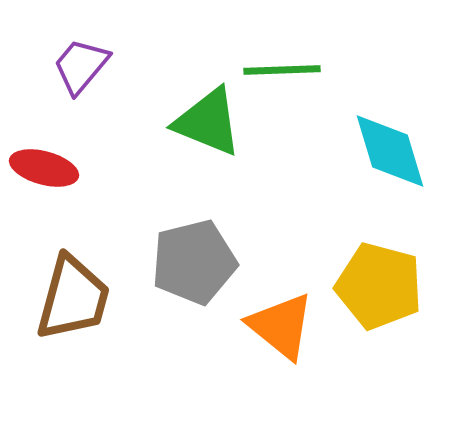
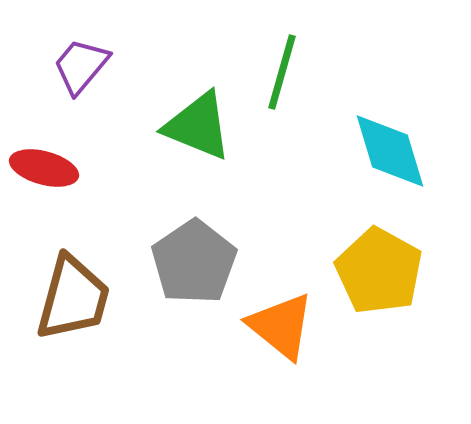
green line: moved 2 px down; rotated 72 degrees counterclockwise
green triangle: moved 10 px left, 4 px down
gray pentagon: rotated 20 degrees counterclockwise
yellow pentagon: moved 15 px up; rotated 14 degrees clockwise
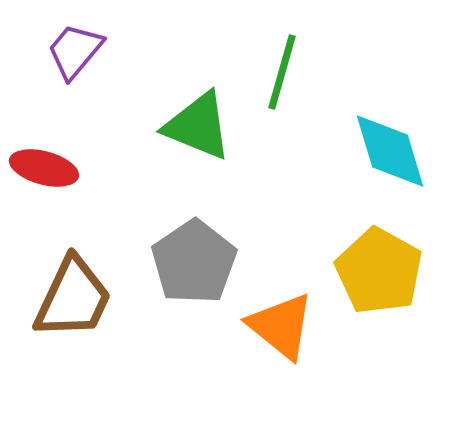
purple trapezoid: moved 6 px left, 15 px up
brown trapezoid: rotated 10 degrees clockwise
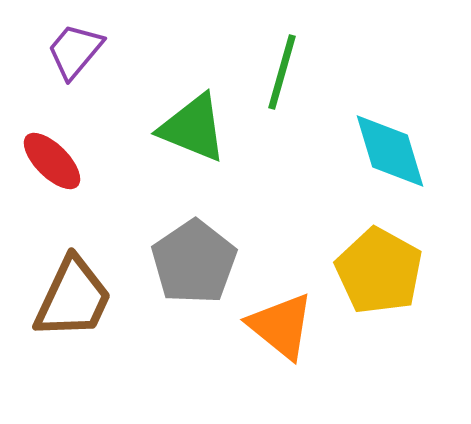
green triangle: moved 5 px left, 2 px down
red ellipse: moved 8 px right, 7 px up; rotated 30 degrees clockwise
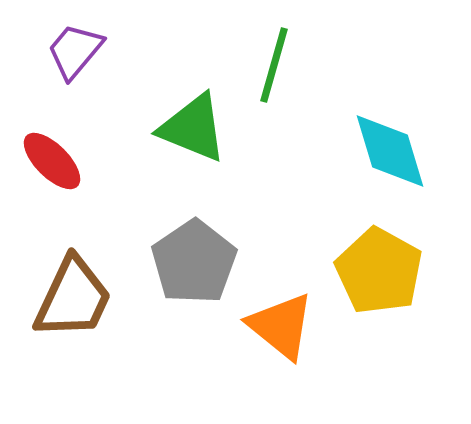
green line: moved 8 px left, 7 px up
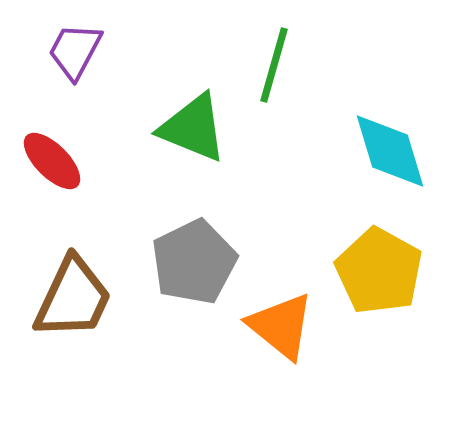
purple trapezoid: rotated 12 degrees counterclockwise
gray pentagon: rotated 8 degrees clockwise
